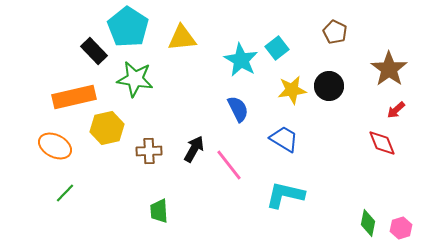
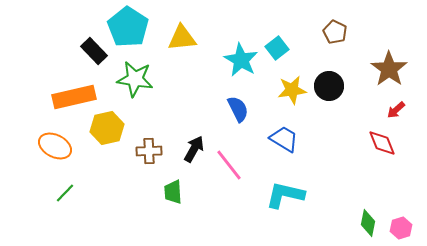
green trapezoid: moved 14 px right, 19 px up
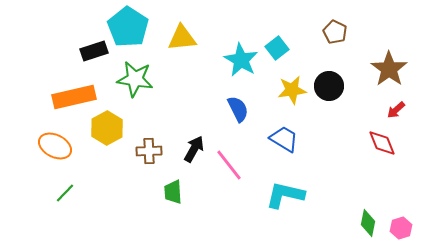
black rectangle: rotated 64 degrees counterclockwise
yellow hexagon: rotated 16 degrees counterclockwise
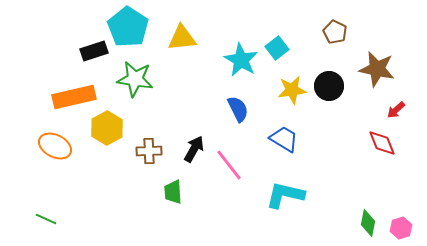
brown star: moved 12 px left; rotated 24 degrees counterclockwise
green line: moved 19 px left, 26 px down; rotated 70 degrees clockwise
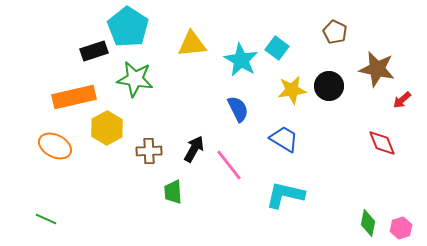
yellow triangle: moved 10 px right, 6 px down
cyan square: rotated 15 degrees counterclockwise
red arrow: moved 6 px right, 10 px up
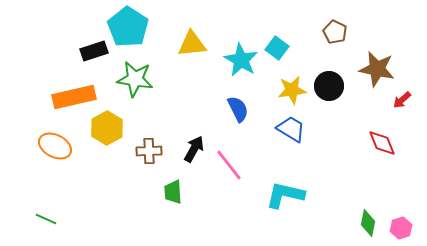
blue trapezoid: moved 7 px right, 10 px up
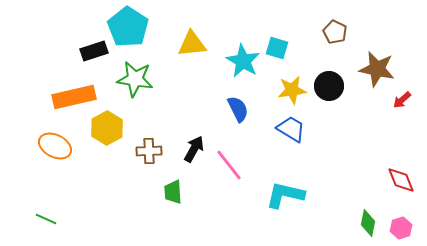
cyan square: rotated 20 degrees counterclockwise
cyan star: moved 2 px right, 1 px down
red diamond: moved 19 px right, 37 px down
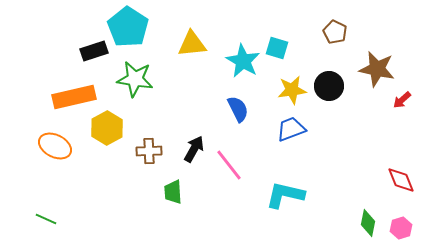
blue trapezoid: rotated 52 degrees counterclockwise
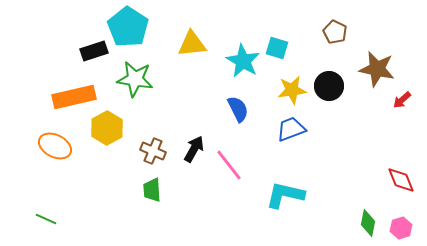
brown cross: moved 4 px right; rotated 25 degrees clockwise
green trapezoid: moved 21 px left, 2 px up
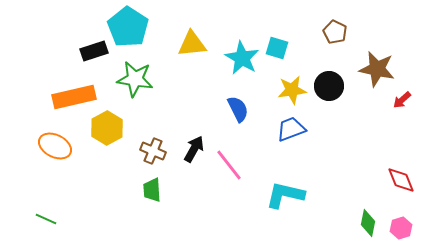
cyan star: moved 1 px left, 3 px up
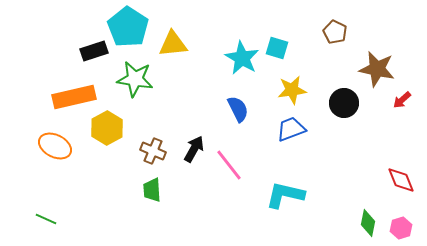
yellow triangle: moved 19 px left
black circle: moved 15 px right, 17 px down
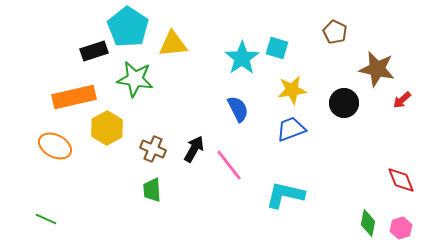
cyan star: rotated 8 degrees clockwise
brown cross: moved 2 px up
